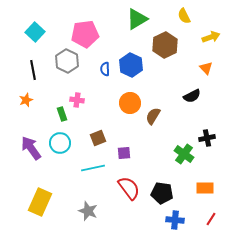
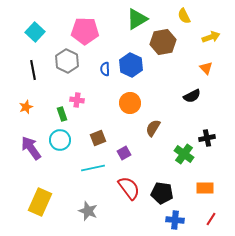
pink pentagon: moved 3 px up; rotated 8 degrees clockwise
brown hexagon: moved 2 px left, 3 px up; rotated 15 degrees clockwise
orange star: moved 7 px down
brown semicircle: moved 12 px down
cyan circle: moved 3 px up
purple square: rotated 24 degrees counterclockwise
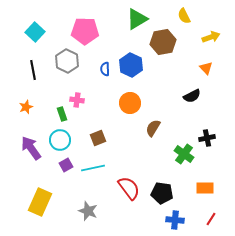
purple square: moved 58 px left, 12 px down
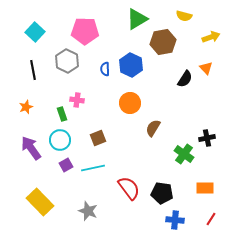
yellow semicircle: rotated 49 degrees counterclockwise
black semicircle: moved 7 px left, 17 px up; rotated 30 degrees counterclockwise
yellow rectangle: rotated 68 degrees counterclockwise
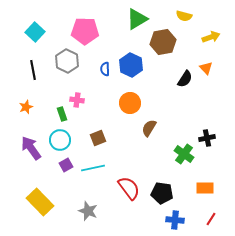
brown semicircle: moved 4 px left
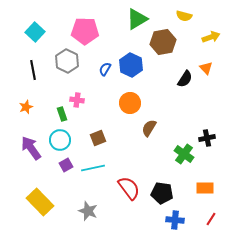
blue semicircle: rotated 32 degrees clockwise
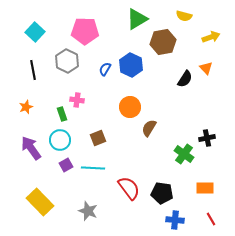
orange circle: moved 4 px down
cyan line: rotated 15 degrees clockwise
red line: rotated 64 degrees counterclockwise
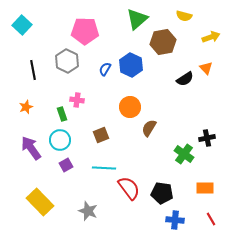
green triangle: rotated 10 degrees counterclockwise
cyan square: moved 13 px left, 7 px up
black semicircle: rotated 24 degrees clockwise
brown square: moved 3 px right, 3 px up
cyan line: moved 11 px right
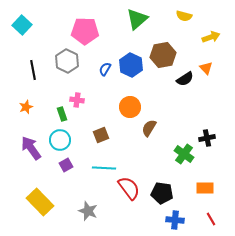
brown hexagon: moved 13 px down
